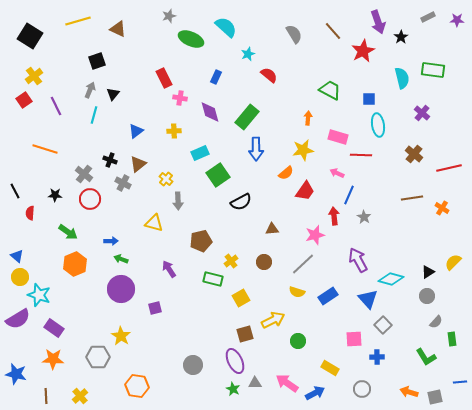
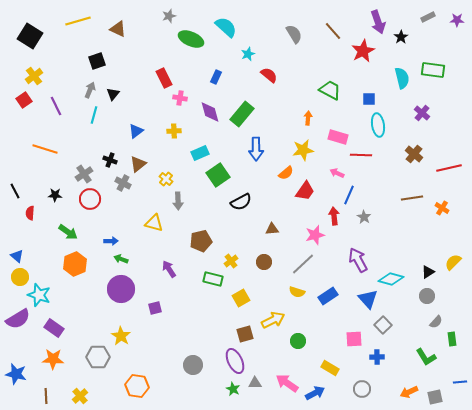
green rectangle at (247, 117): moved 5 px left, 3 px up
gray cross at (84, 174): rotated 18 degrees clockwise
orange arrow at (409, 392): rotated 42 degrees counterclockwise
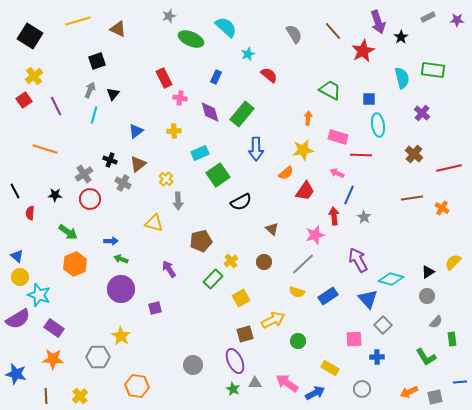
brown triangle at (272, 229): rotated 48 degrees clockwise
green rectangle at (213, 279): rotated 60 degrees counterclockwise
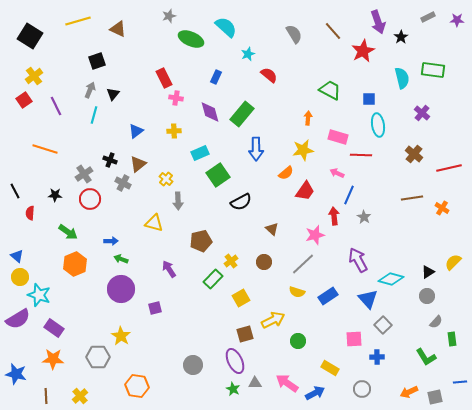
pink cross at (180, 98): moved 4 px left
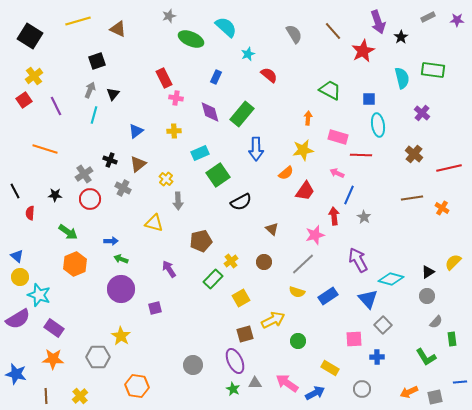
gray cross at (123, 183): moved 5 px down
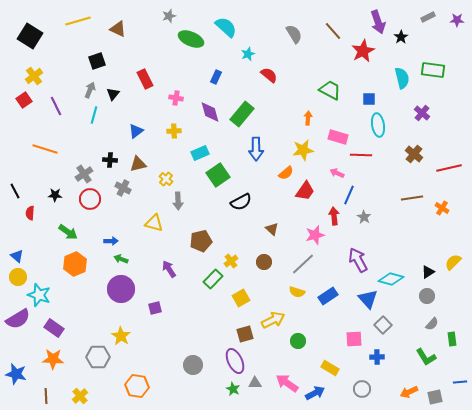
red rectangle at (164, 78): moved 19 px left, 1 px down
black cross at (110, 160): rotated 16 degrees counterclockwise
brown triangle at (138, 164): rotated 24 degrees clockwise
yellow circle at (20, 277): moved 2 px left
gray semicircle at (436, 322): moved 4 px left, 2 px down
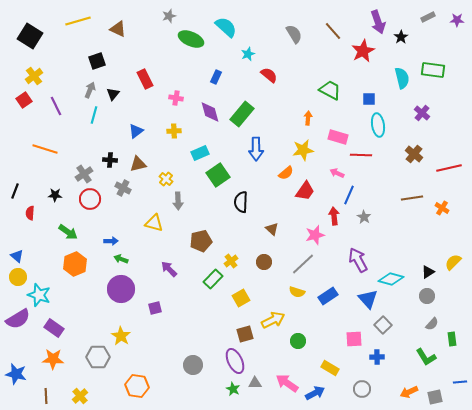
black line at (15, 191): rotated 49 degrees clockwise
black semicircle at (241, 202): rotated 120 degrees clockwise
purple arrow at (169, 269): rotated 12 degrees counterclockwise
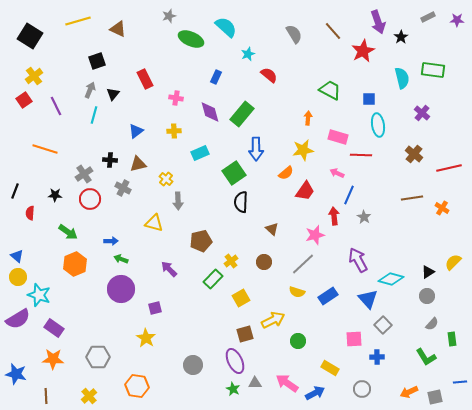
green square at (218, 175): moved 16 px right, 2 px up
yellow star at (121, 336): moved 25 px right, 2 px down
yellow cross at (80, 396): moved 9 px right
